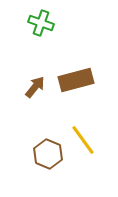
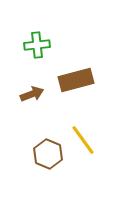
green cross: moved 4 px left, 22 px down; rotated 25 degrees counterclockwise
brown arrow: moved 3 px left, 7 px down; rotated 30 degrees clockwise
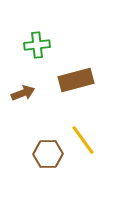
brown arrow: moved 9 px left, 1 px up
brown hexagon: rotated 24 degrees counterclockwise
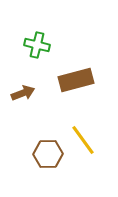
green cross: rotated 20 degrees clockwise
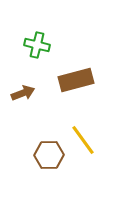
brown hexagon: moved 1 px right, 1 px down
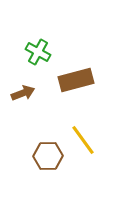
green cross: moved 1 px right, 7 px down; rotated 15 degrees clockwise
brown hexagon: moved 1 px left, 1 px down
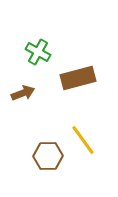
brown rectangle: moved 2 px right, 2 px up
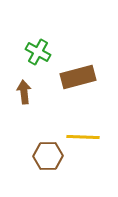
brown rectangle: moved 1 px up
brown arrow: moved 1 px right, 1 px up; rotated 75 degrees counterclockwise
yellow line: moved 3 px up; rotated 52 degrees counterclockwise
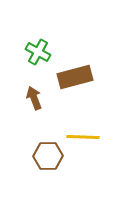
brown rectangle: moved 3 px left
brown arrow: moved 10 px right, 6 px down; rotated 15 degrees counterclockwise
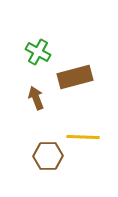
brown arrow: moved 2 px right
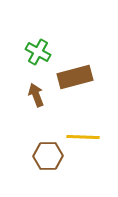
brown arrow: moved 3 px up
